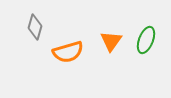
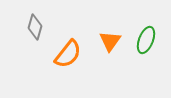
orange triangle: moved 1 px left
orange semicircle: moved 2 px down; rotated 36 degrees counterclockwise
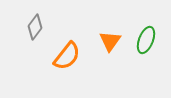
gray diamond: rotated 20 degrees clockwise
orange semicircle: moved 1 px left, 2 px down
